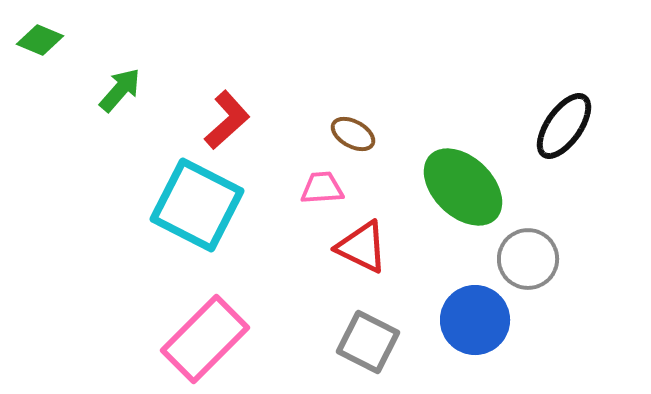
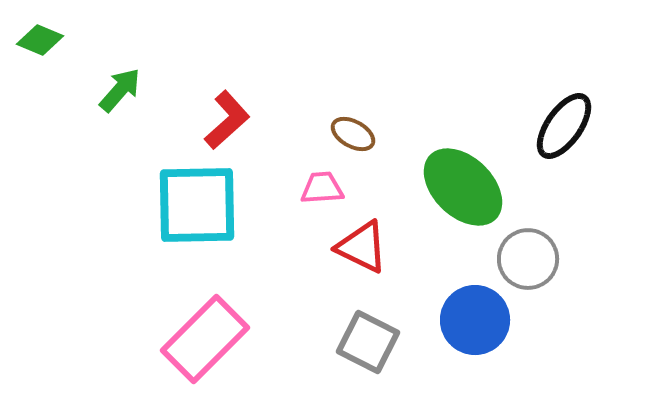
cyan square: rotated 28 degrees counterclockwise
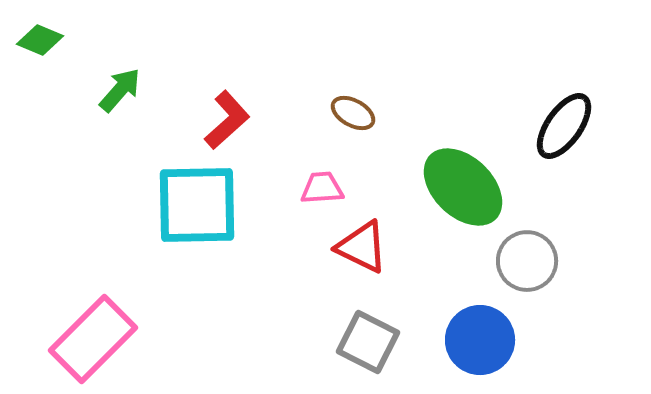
brown ellipse: moved 21 px up
gray circle: moved 1 px left, 2 px down
blue circle: moved 5 px right, 20 px down
pink rectangle: moved 112 px left
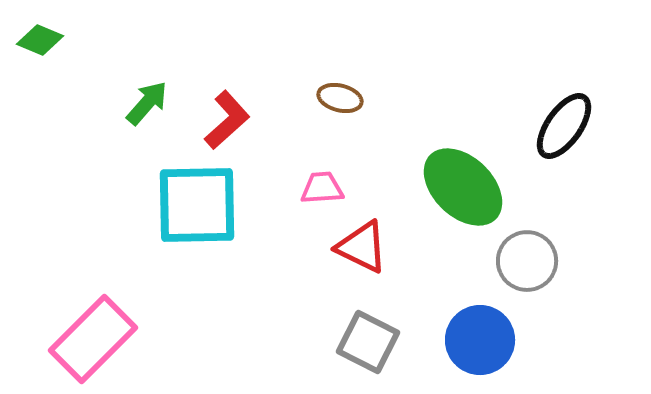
green arrow: moved 27 px right, 13 px down
brown ellipse: moved 13 px left, 15 px up; rotated 15 degrees counterclockwise
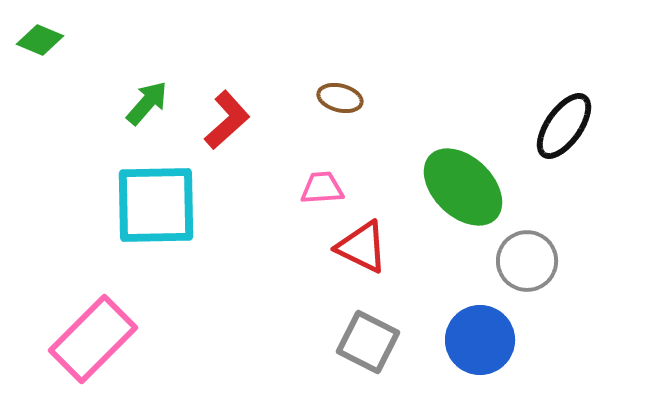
cyan square: moved 41 px left
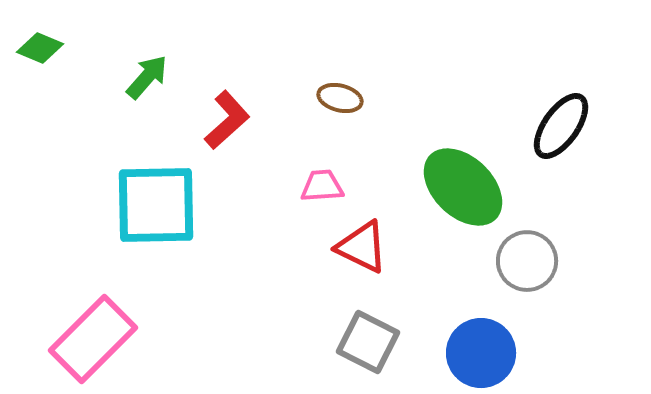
green diamond: moved 8 px down
green arrow: moved 26 px up
black ellipse: moved 3 px left
pink trapezoid: moved 2 px up
blue circle: moved 1 px right, 13 px down
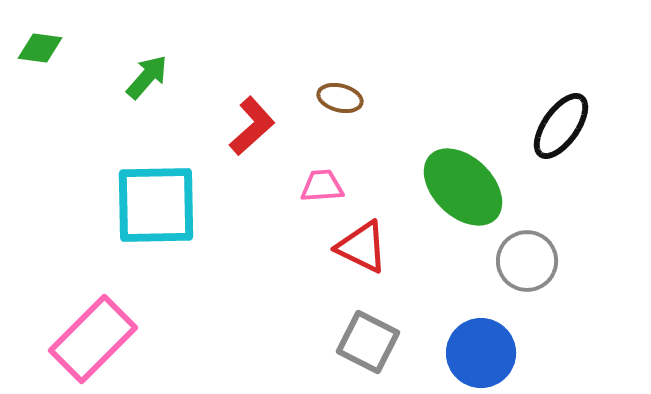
green diamond: rotated 15 degrees counterclockwise
red L-shape: moved 25 px right, 6 px down
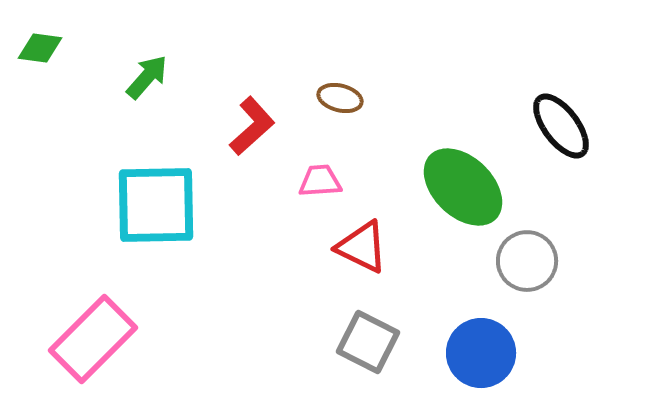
black ellipse: rotated 72 degrees counterclockwise
pink trapezoid: moved 2 px left, 5 px up
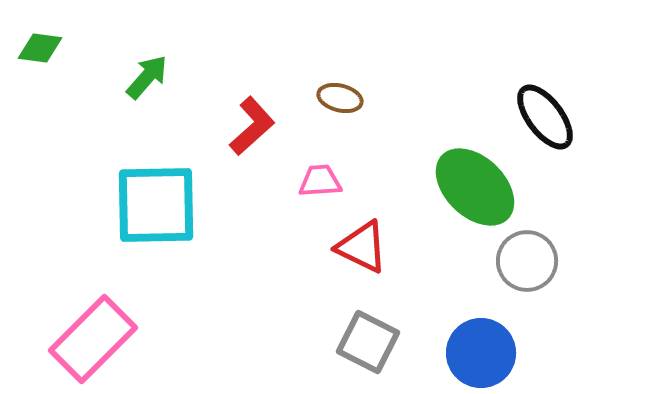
black ellipse: moved 16 px left, 9 px up
green ellipse: moved 12 px right
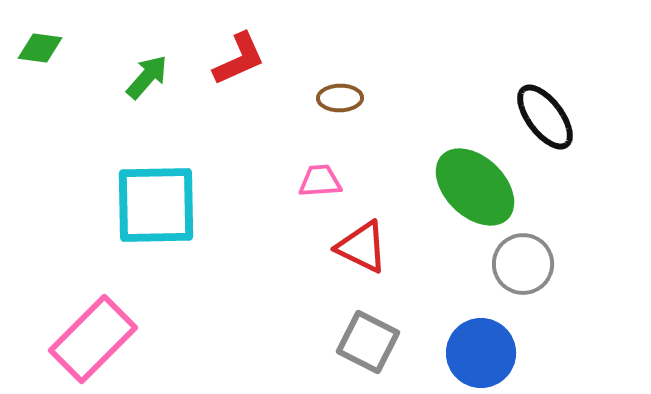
brown ellipse: rotated 15 degrees counterclockwise
red L-shape: moved 13 px left, 67 px up; rotated 18 degrees clockwise
gray circle: moved 4 px left, 3 px down
